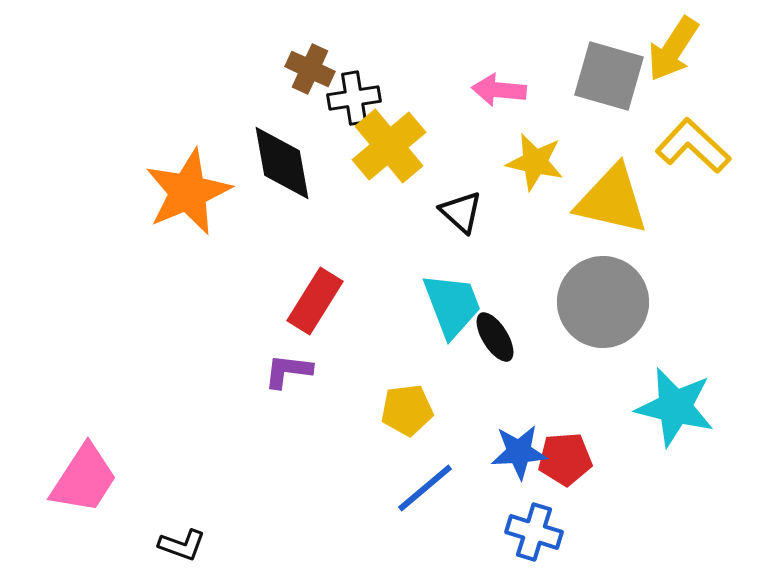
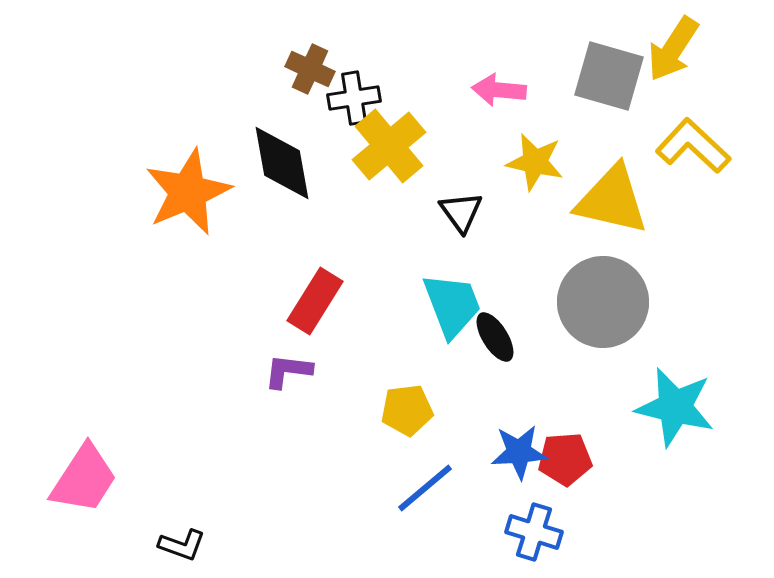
black triangle: rotated 12 degrees clockwise
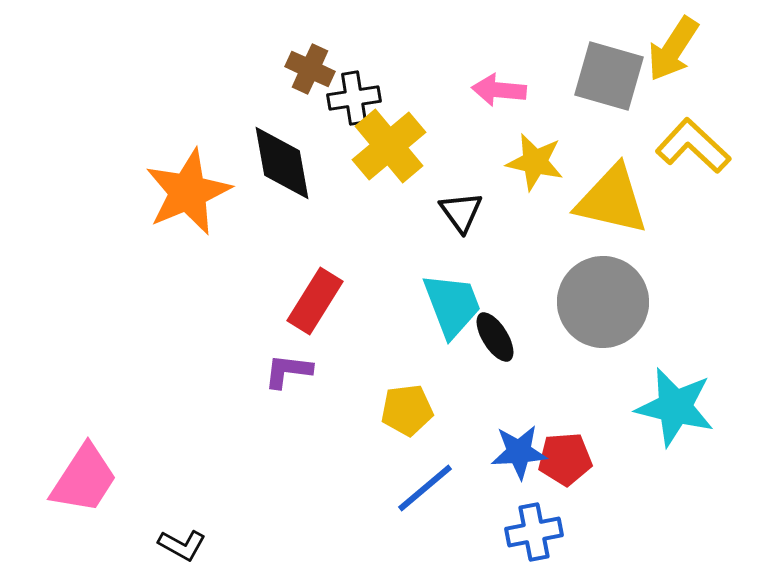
blue cross: rotated 28 degrees counterclockwise
black L-shape: rotated 9 degrees clockwise
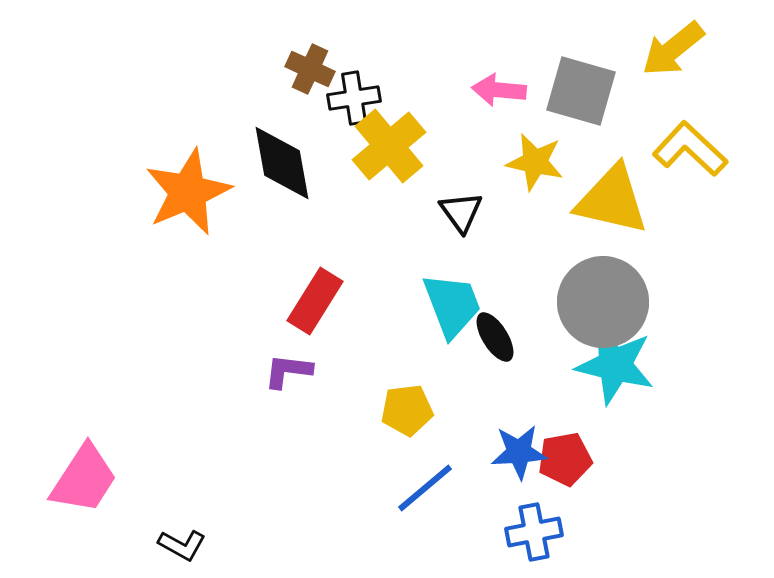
yellow arrow: rotated 18 degrees clockwise
gray square: moved 28 px left, 15 px down
yellow L-shape: moved 3 px left, 3 px down
cyan star: moved 60 px left, 42 px up
red pentagon: rotated 6 degrees counterclockwise
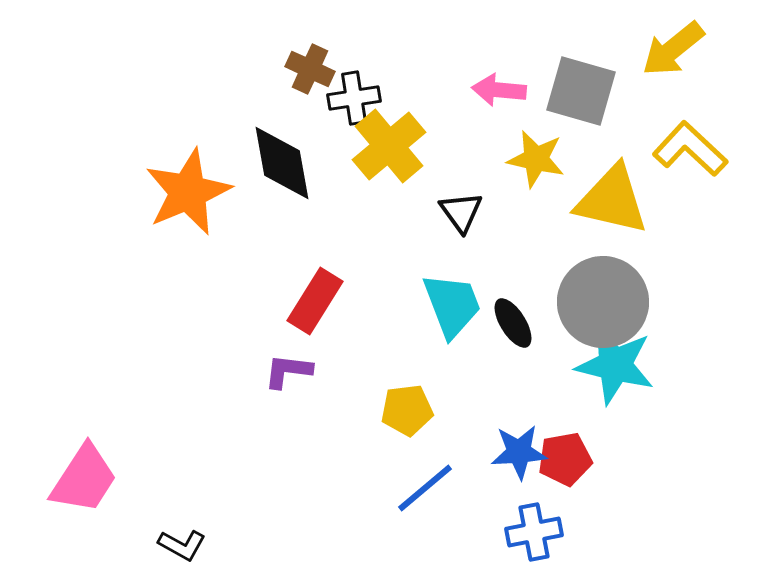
yellow star: moved 1 px right, 3 px up
black ellipse: moved 18 px right, 14 px up
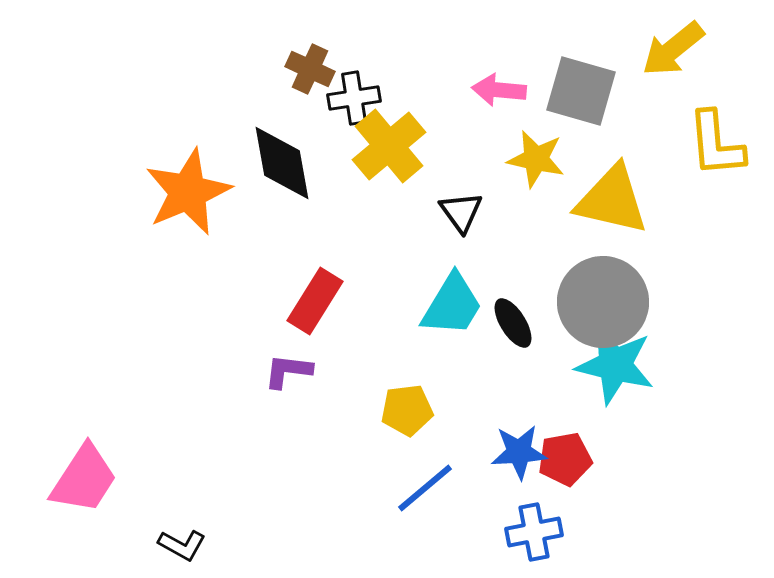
yellow L-shape: moved 26 px right, 5 px up; rotated 138 degrees counterclockwise
cyan trapezoid: rotated 52 degrees clockwise
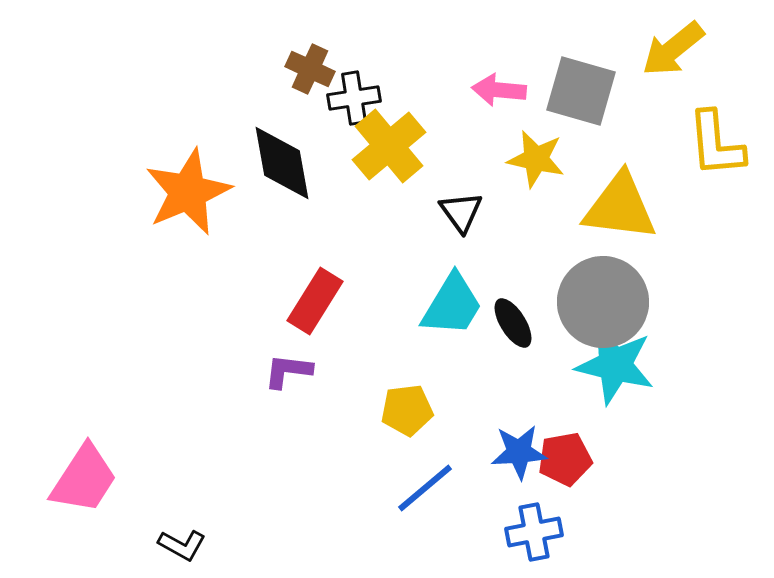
yellow triangle: moved 8 px right, 7 px down; rotated 6 degrees counterclockwise
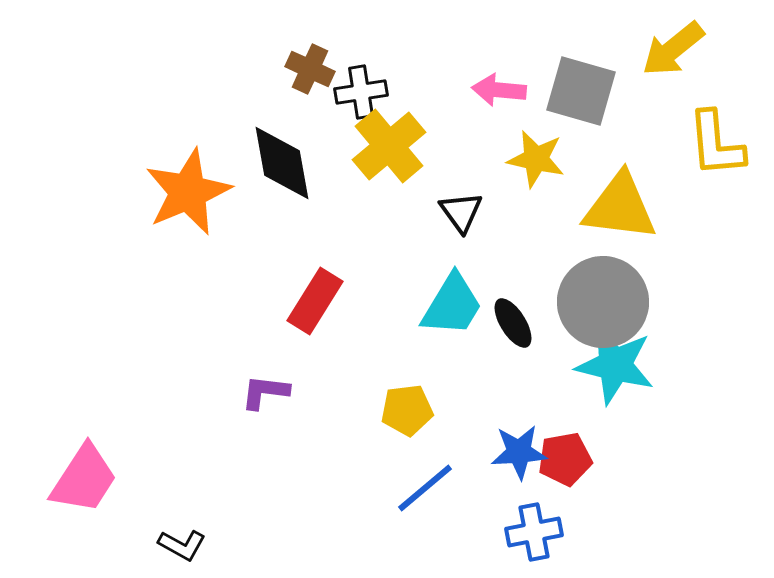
black cross: moved 7 px right, 6 px up
purple L-shape: moved 23 px left, 21 px down
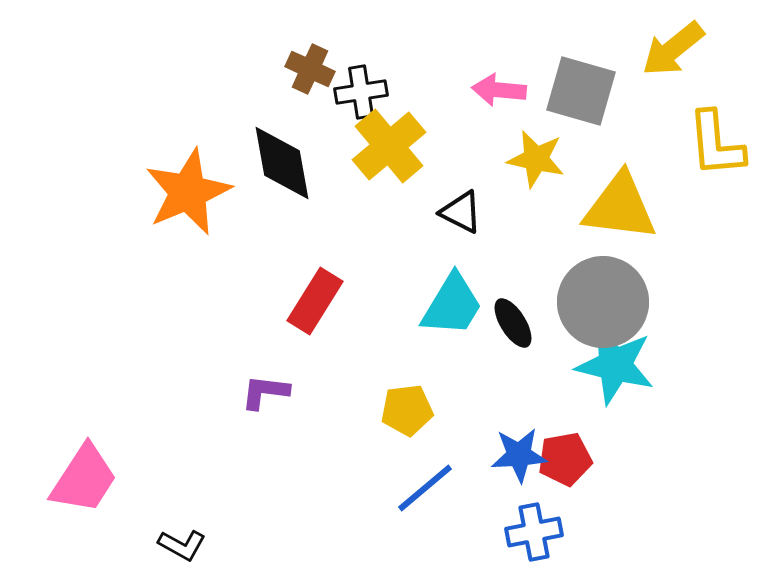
black triangle: rotated 27 degrees counterclockwise
blue star: moved 3 px down
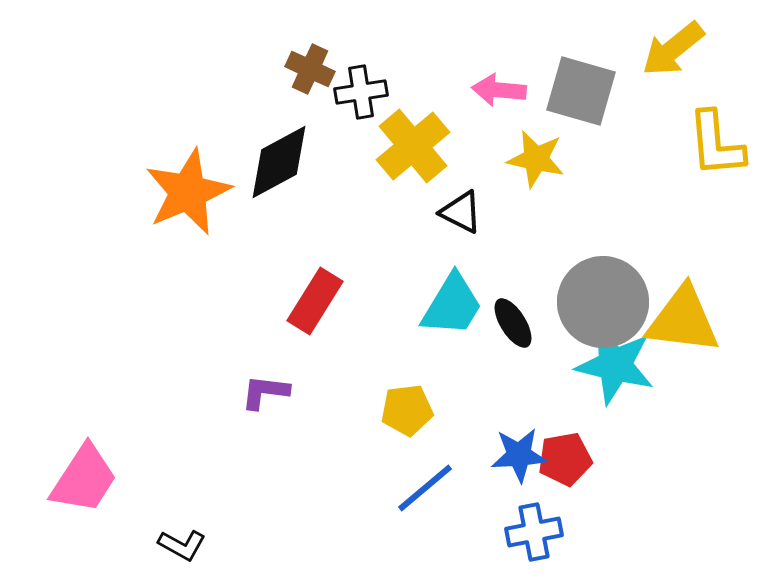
yellow cross: moved 24 px right
black diamond: moved 3 px left, 1 px up; rotated 72 degrees clockwise
yellow triangle: moved 63 px right, 113 px down
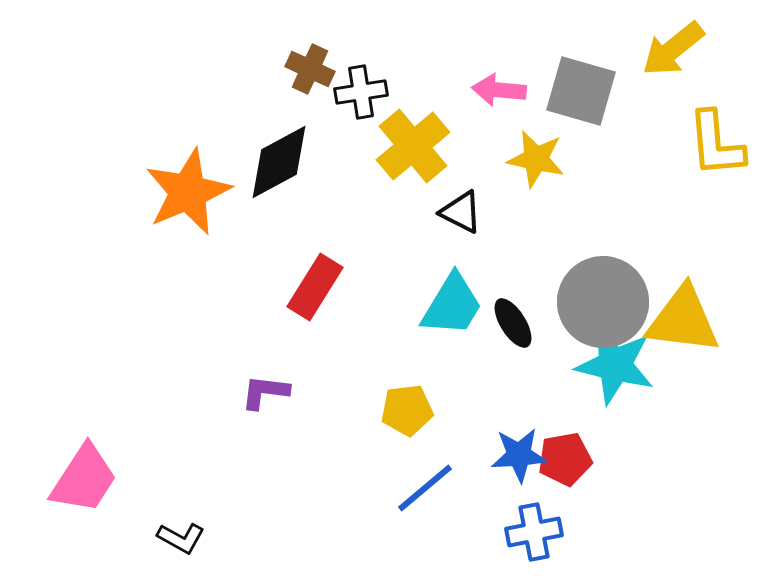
red rectangle: moved 14 px up
black L-shape: moved 1 px left, 7 px up
